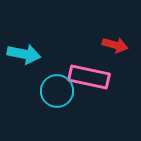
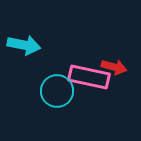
red arrow: moved 1 px left, 22 px down
cyan arrow: moved 9 px up
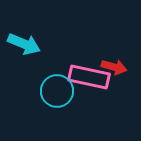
cyan arrow: moved 1 px up; rotated 12 degrees clockwise
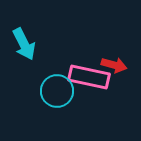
cyan arrow: rotated 40 degrees clockwise
red arrow: moved 2 px up
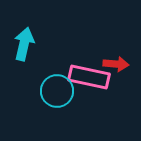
cyan arrow: rotated 140 degrees counterclockwise
red arrow: moved 2 px right, 1 px up; rotated 10 degrees counterclockwise
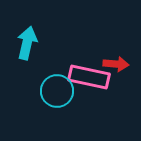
cyan arrow: moved 3 px right, 1 px up
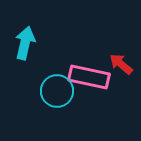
cyan arrow: moved 2 px left
red arrow: moved 5 px right; rotated 145 degrees counterclockwise
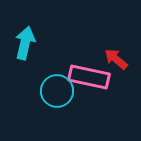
red arrow: moved 5 px left, 5 px up
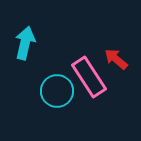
pink rectangle: rotated 45 degrees clockwise
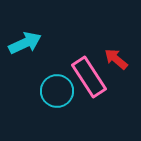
cyan arrow: rotated 52 degrees clockwise
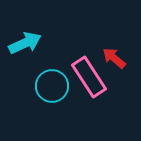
red arrow: moved 2 px left, 1 px up
cyan circle: moved 5 px left, 5 px up
